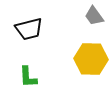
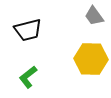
black trapezoid: moved 1 px left, 1 px down
green L-shape: rotated 55 degrees clockwise
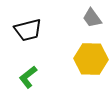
gray trapezoid: moved 2 px left, 2 px down
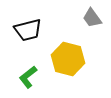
yellow hexagon: moved 23 px left; rotated 12 degrees clockwise
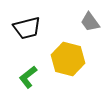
gray trapezoid: moved 2 px left, 4 px down
black trapezoid: moved 1 px left, 2 px up
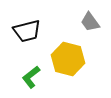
black trapezoid: moved 3 px down
green L-shape: moved 3 px right
